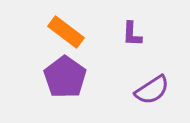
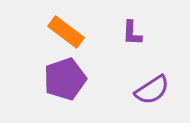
purple L-shape: moved 1 px up
purple pentagon: moved 2 px down; rotated 18 degrees clockwise
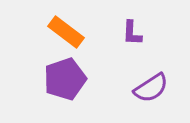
purple semicircle: moved 1 px left, 2 px up
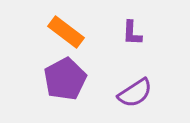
purple pentagon: rotated 9 degrees counterclockwise
purple semicircle: moved 16 px left, 5 px down
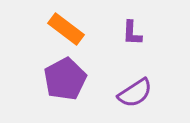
orange rectangle: moved 3 px up
